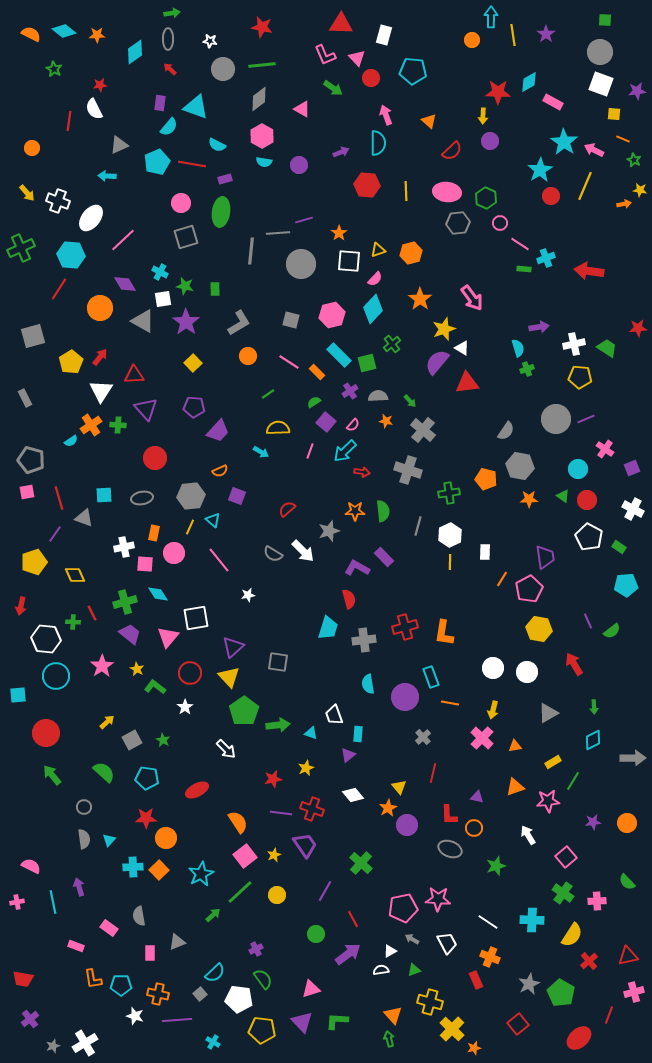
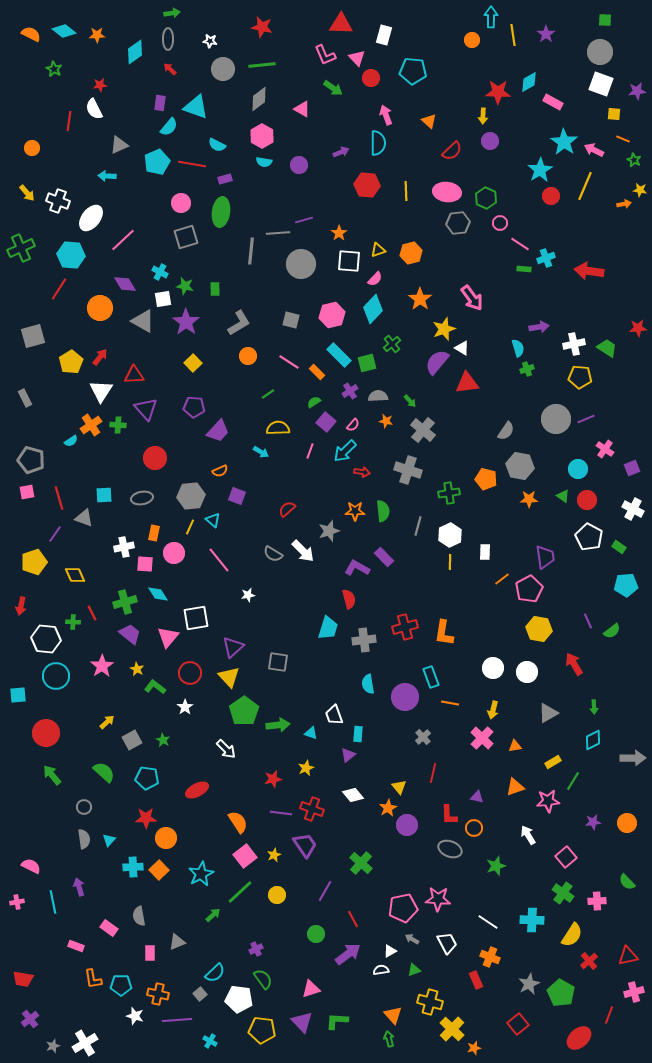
orange line at (502, 579): rotated 21 degrees clockwise
cyan cross at (213, 1042): moved 3 px left, 1 px up
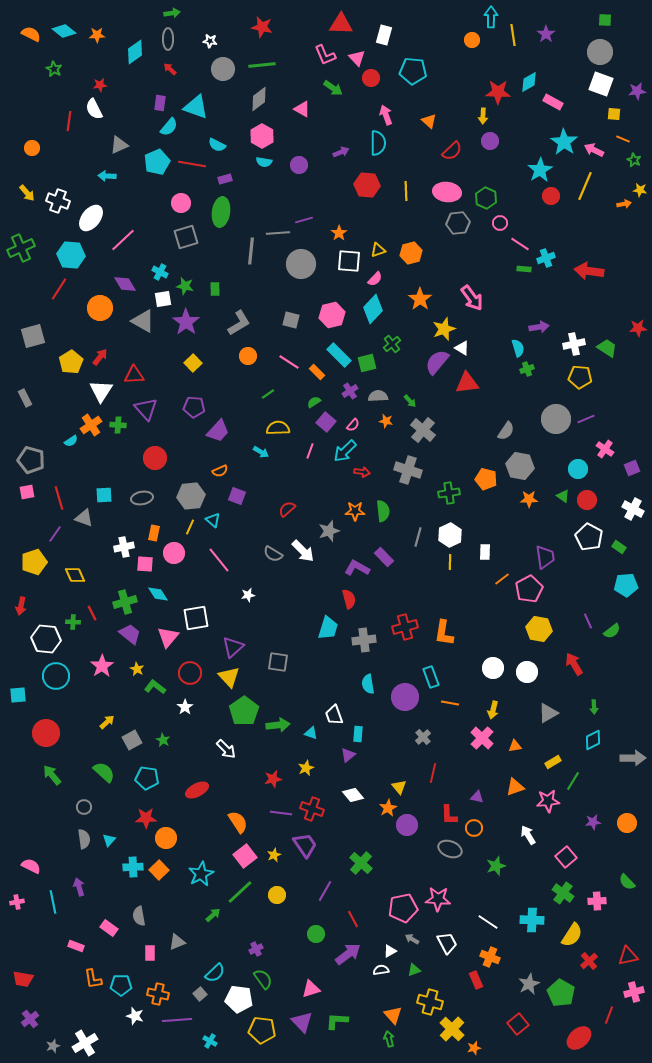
gray line at (418, 526): moved 11 px down
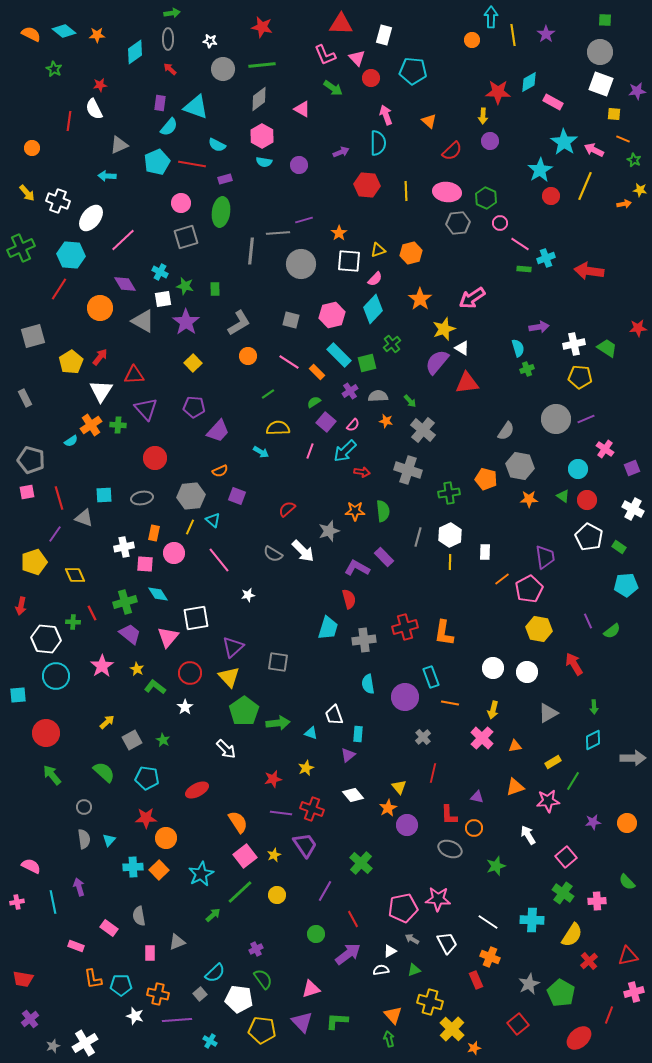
pink arrow at (472, 298): rotated 92 degrees clockwise
green arrow at (278, 725): moved 2 px up
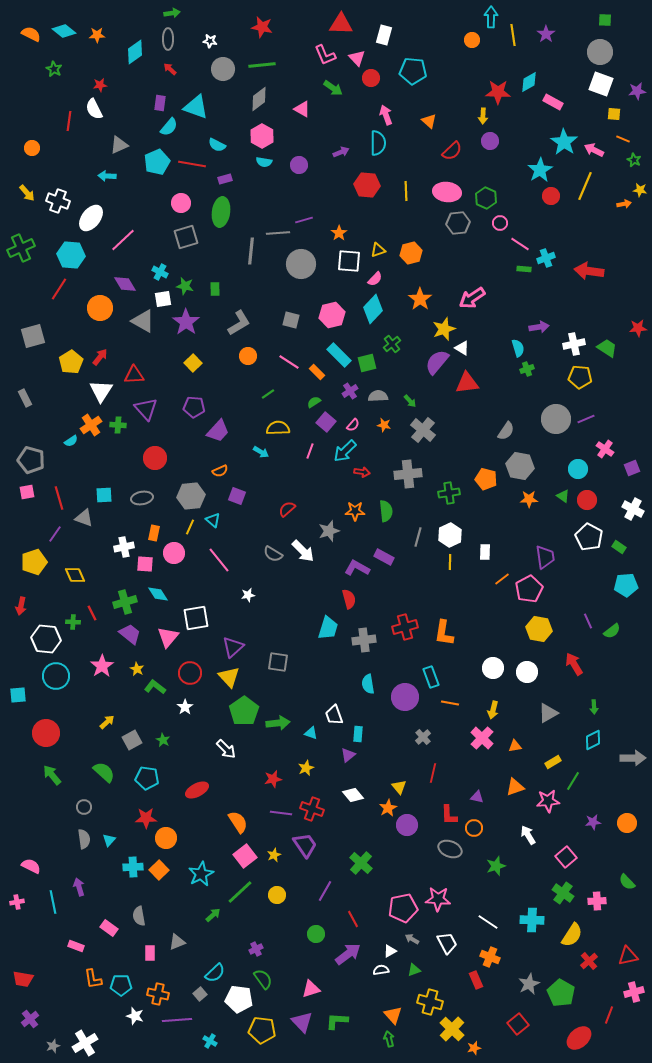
orange star at (386, 421): moved 2 px left, 4 px down
gray cross at (408, 470): moved 4 px down; rotated 24 degrees counterclockwise
green semicircle at (383, 511): moved 3 px right
purple rectangle at (384, 557): rotated 18 degrees counterclockwise
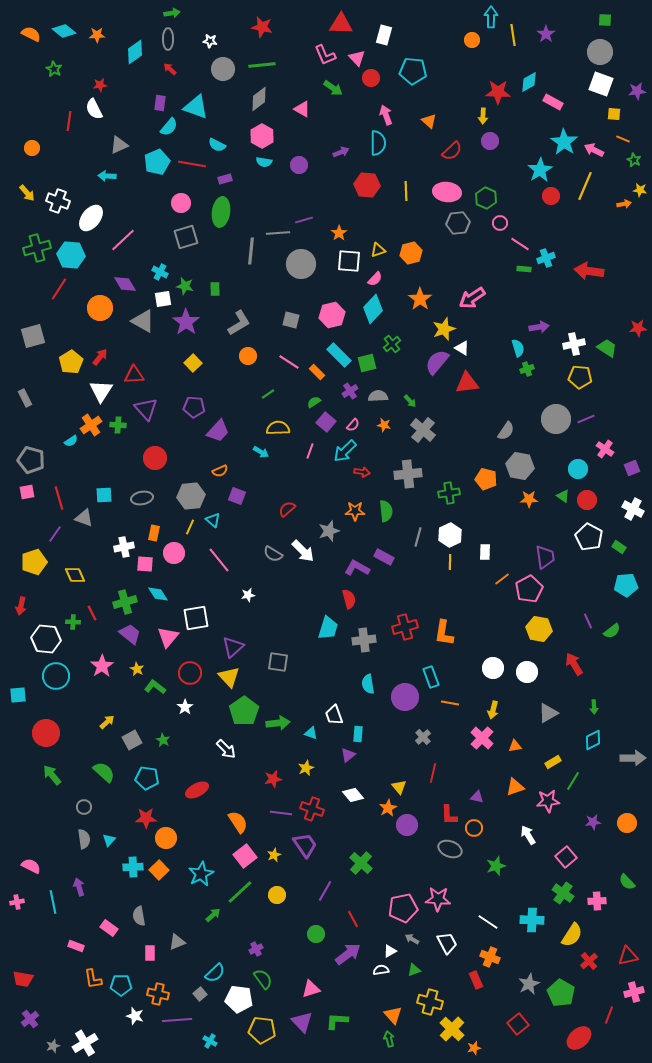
green cross at (21, 248): moved 16 px right; rotated 8 degrees clockwise
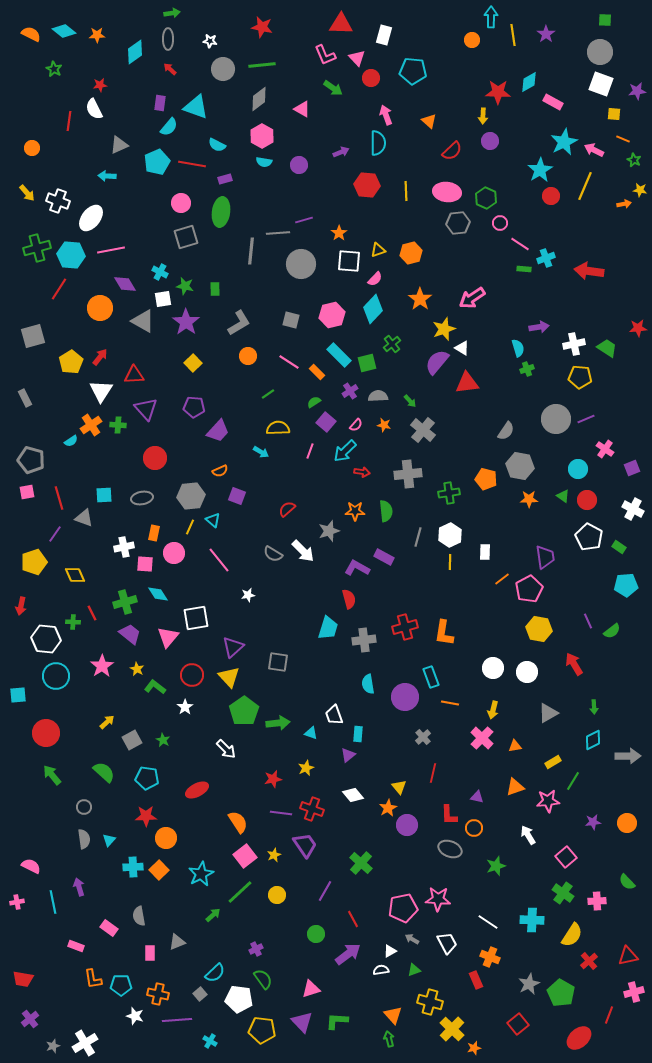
cyan star at (564, 142): rotated 12 degrees clockwise
pink line at (123, 240): moved 12 px left, 10 px down; rotated 32 degrees clockwise
pink semicircle at (353, 425): moved 3 px right
red circle at (190, 673): moved 2 px right, 2 px down
gray arrow at (633, 758): moved 5 px left, 2 px up
red star at (146, 818): moved 2 px up
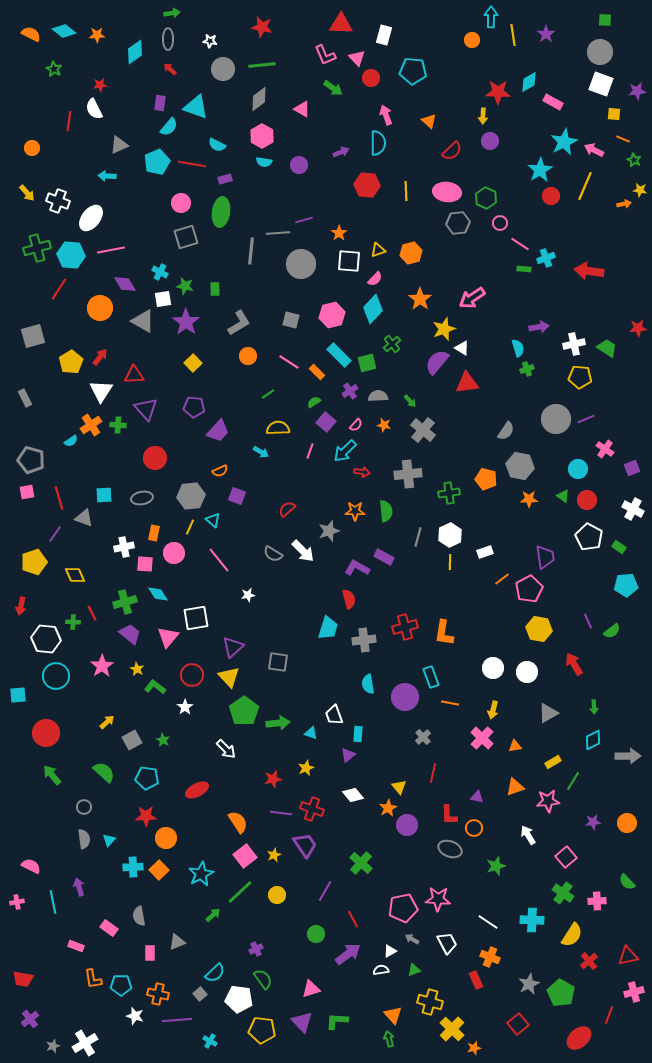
white rectangle at (485, 552): rotated 70 degrees clockwise
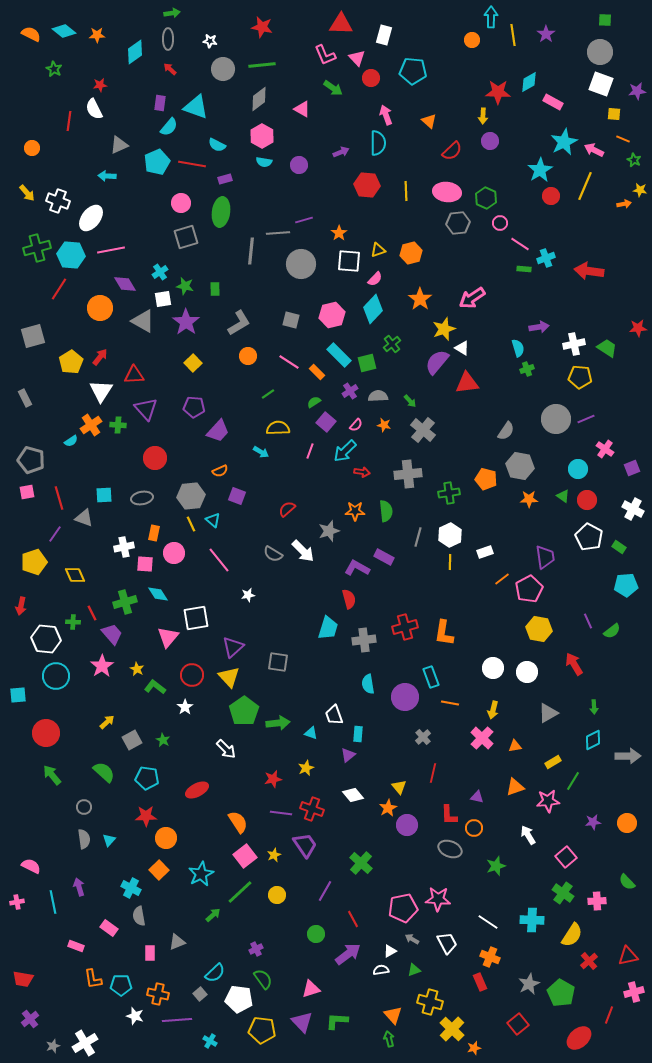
cyan cross at (160, 272): rotated 28 degrees clockwise
yellow line at (190, 527): moved 1 px right, 3 px up; rotated 49 degrees counterclockwise
purple trapezoid at (130, 634): moved 18 px left; rotated 10 degrees clockwise
cyan cross at (133, 867): moved 2 px left, 21 px down; rotated 30 degrees clockwise
red rectangle at (476, 980): moved 4 px right, 2 px down
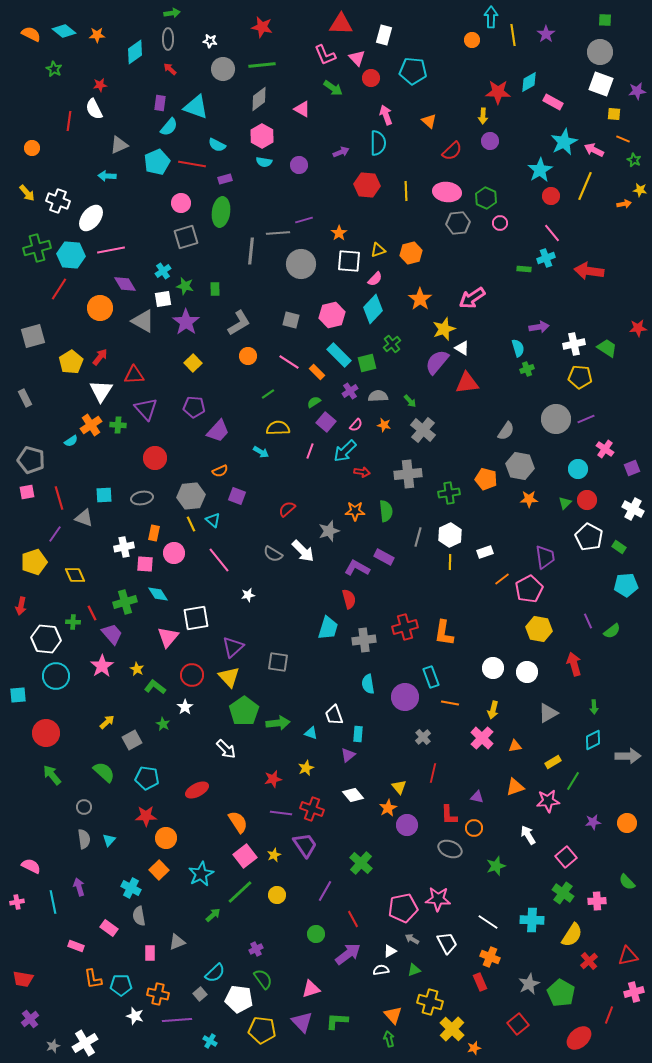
pink line at (520, 244): moved 32 px right, 11 px up; rotated 18 degrees clockwise
cyan cross at (160, 272): moved 3 px right, 1 px up
green triangle at (563, 496): moved 2 px right, 7 px down; rotated 40 degrees clockwise
red arrow at (574, 664): rotated 15 degrees clockwise
green star at (163, 740): moved 16 px up
